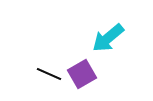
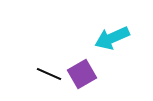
cyan arrow: moved 4 px right; rotated 16 degrees clockwise
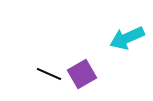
cyan arrow: moved 15 px right
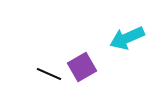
purple square: moved 7 px up
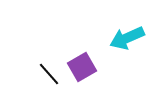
black line: rotated 25 degrees clockwise
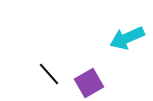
purple square: moved 7 px right, 16 px down
